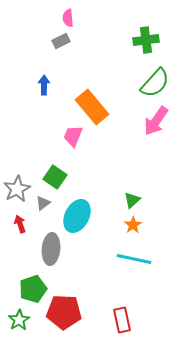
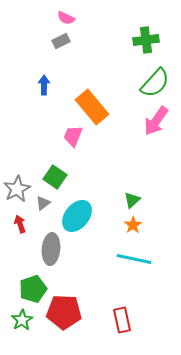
pink semicircle: moved 2 px left; rotated 60 degrees counterclockwise
cyan ellipse: rotated 12 degrees clockwise
green star: moved 3 px right
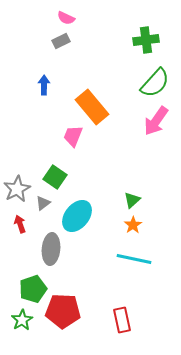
red pentagon: moved 1 px left, 1 px up
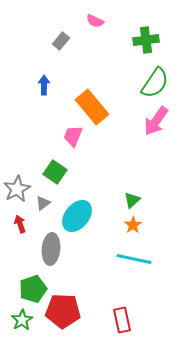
pink semicircle: moved 29 px right, 3 px down
gray rectangle: rotated 24 degrees counterclockwise
green semicircle: rotated 8 degrees counterclockwise
green square: moved 5 px up
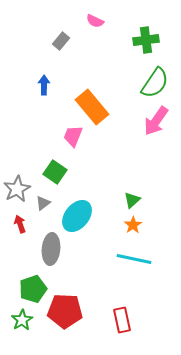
red pentagon: moved 2 px right
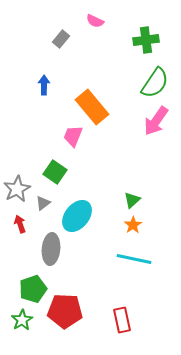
gray rectangle: moved 2 px up
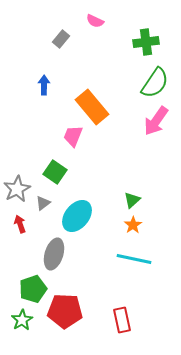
green cross: moved 2 px down
gray ellipse: moved 3 px right, 5 px down; rotated 12 degrees clockwise
